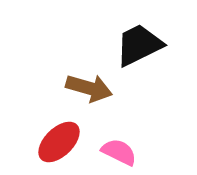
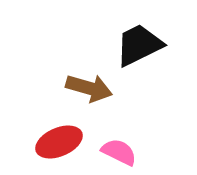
red ellipse: rotated 21 degrees clockwise
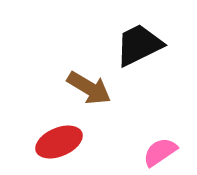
brown arrow: rotated 15 degrees clockwise
pink semicircle: moved 41 px right; rotated 60 degrees counterclockwise
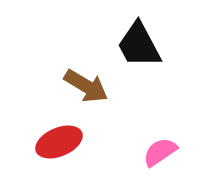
black trapezoid: rotated 92 degrees counterclockwise
brown arrow: moved 3 px left, 2 px up
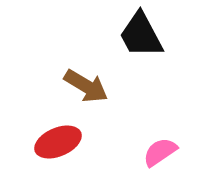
black trapezoid: moved 2 px right, 10 px up
red ellipse: moved 1 px left
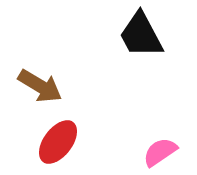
brown arrow: moved 46 px left
red ellipse: rotated 30 degrees counterclockwise
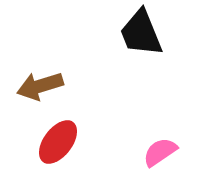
black trapezoid: moved 2 px up; rotated 6 degrees clockwise
brown arrow: rotated 132 degrees clockwise
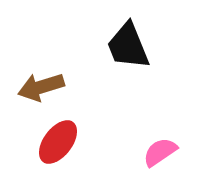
black trapezoid: moved 13 px left, 13 px down
brown arrow: moved 1 px right, 1 px down
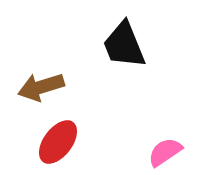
black trapezoid: moved 4 px left, 1 px up
pink semicircle: moved 5 px right
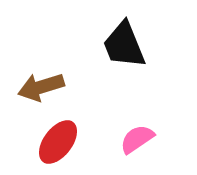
pink semicircle: moved 28 px left, 13 px up
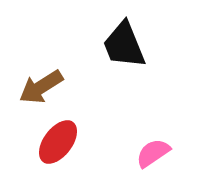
brown arrow: rotated 15 degrees counterclockwise
pink semicircle: moved 16 px right, 14 px down
